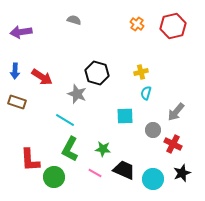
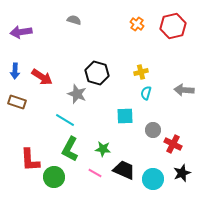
gray arrow: moved 8 px right, 22 px up; rotated 54 degrees clockwise
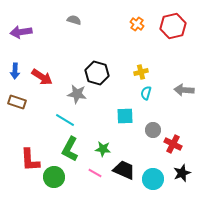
gray star: rotated 12 degrees counterclockwise
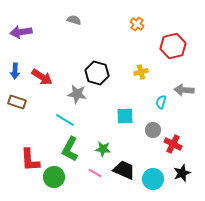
red hexagon: moved 20 px down
cyan semicircle: moved 15 px right, 9 px down
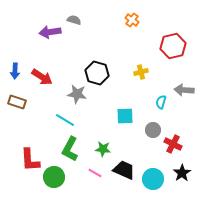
orange cross: moved 5 px left, 4 px up
purple arrow: moved 29 px right
black star: rotated 12 degrees counterclockwise
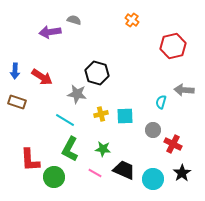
yellow cross: moved 40 px left, 42 px down
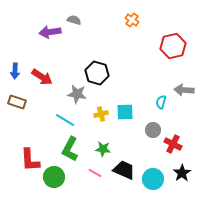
cyan square: moved 4 px up
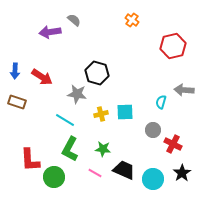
gray semicircle: rotated 24 degrees clockwise
